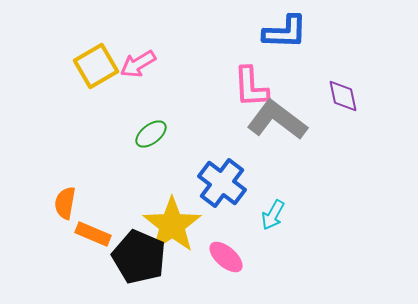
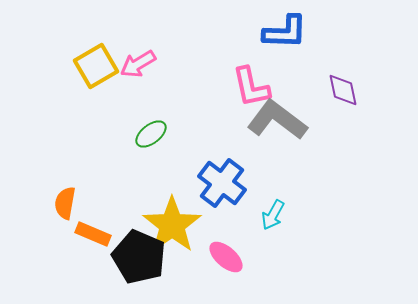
pink L-shape: rotated 9 degrees counterclockwise
purple diamond: moved 6 px up
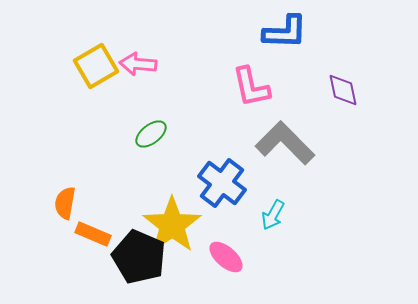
pink arrow: rotated 36 degrees clockwise
gray L-shape: moved 8 px right, 23 px down; rotated 8 degrees clockwise
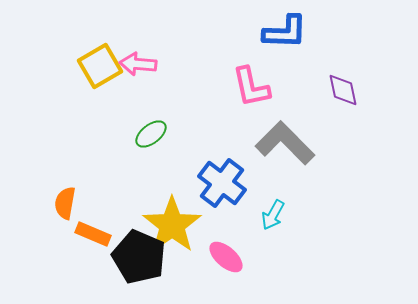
yellow square: moved 4 px right
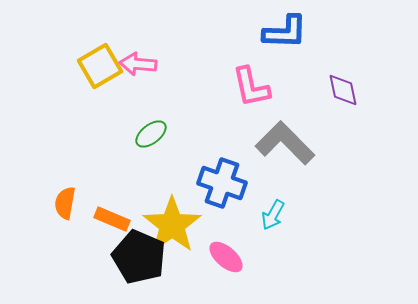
blue cross: rotated 18 degrees counterclockwise
orange rectangle: moved 19 px right, 15 px up
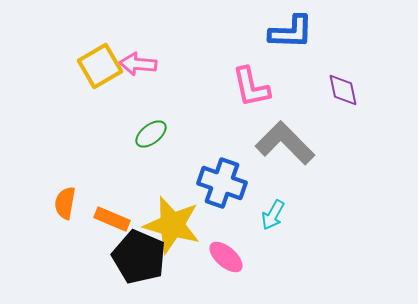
blue L-shape: moved 6 px right
yellow star: rotated 22 degrees counterclockwise
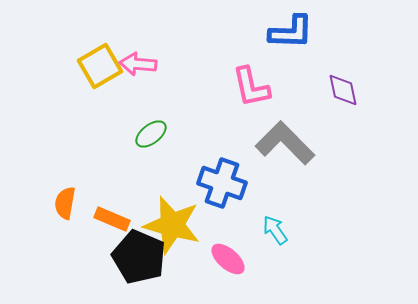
cyan arrow: moved 2 px right, 15 px down; rotated 116 degrees clockwise
pink ellipse: moved 2 px right, 2 px down
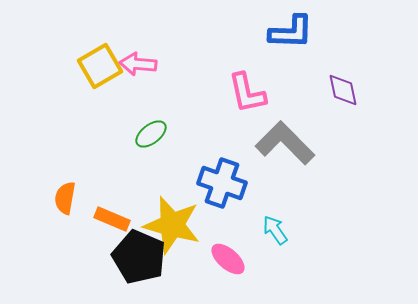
pink L-shape: moved 4 px left, 6 px down
orange semicircle: moved 5 px up
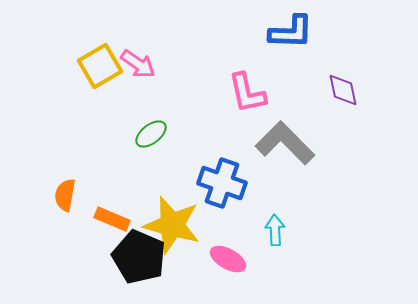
pink arrow: rotated 150 degrees counterclockwise
orange semicircle: moved 3 px up
cyan arrow: rotated 32 degrees clockwise
pink ellipse: rotated 12 degrees counterclockwise
